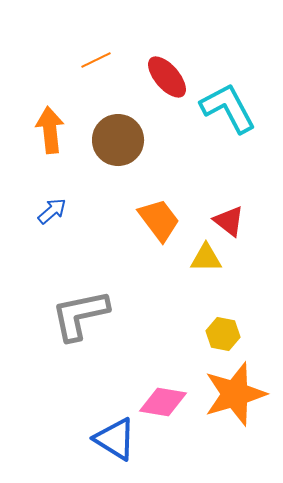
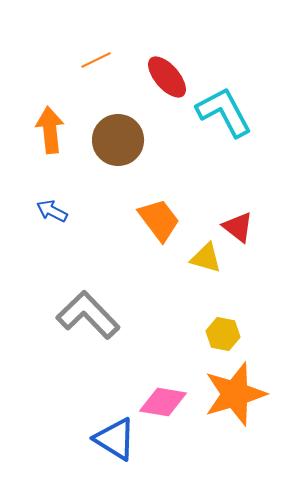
cyan L-shape: moved 4 px left, 4 px down
blue arrow: rotated 112 degrees counterclockwise
red triangle: moved 9 px right, 6 px down
yellow triangle: rotated 16 degrees clockwise
gray L-shape: moved 8 px right; rotated 58 degrees clockwise
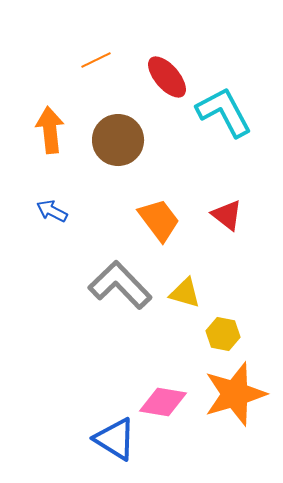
red triangle: moved 11 px left, 12 px up
yellow triangle: moved 21 px left, 35 px down
gray L-shape: moved 32 px right, 30 px up
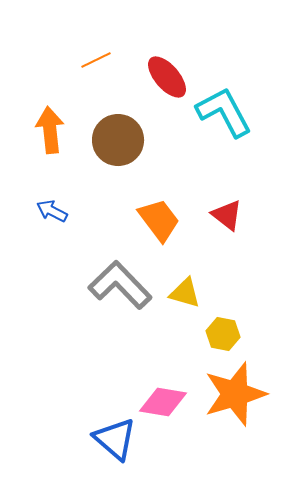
blue triangle: rotated 9 degrees clockwise
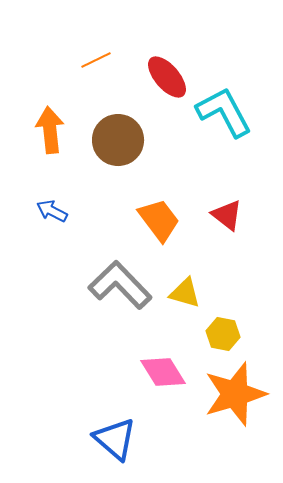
pink diamond: moved 30 px up; rotated 48 degrees clockwise
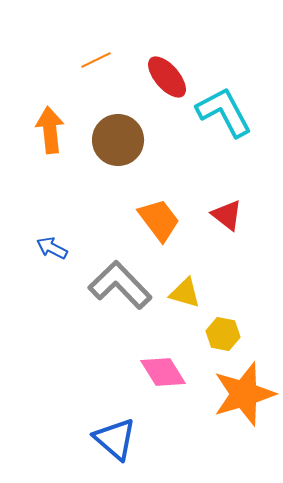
blue arrow: moved 37 px down
orange star: moved 9 px right
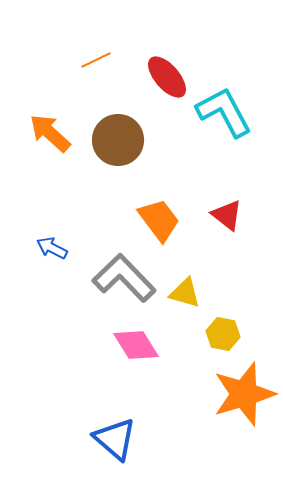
orange arrow: moved 3 px down; rotated 42 degrees counterclockwise
gray L-shape: moved 4 px right, 7 px up
pink diamond: moved 27 px left, 27 px up
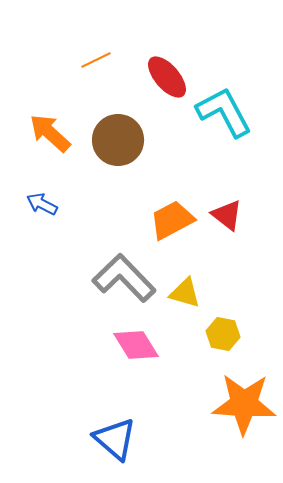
orange trapezoid: moved 13 px right; rotated 81 degrees counterclockwise
blue arrow: moved 10 px left, 44 px up
orange star: moved 10 px down; rotated 20 degrees clockwise
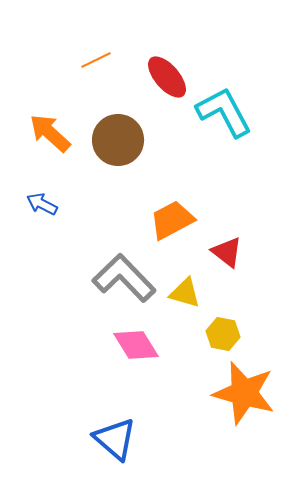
red triangle: moved 37 px down
orange star: moved 11 px up; rotated 12 degrees clockwise
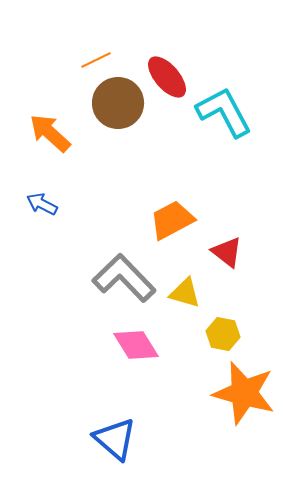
brown circle: moved 37 px up
